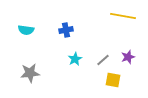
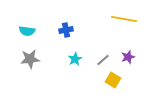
yellow line: moved 1 px right, 3 px down
cyan semicircle: moved 1 px right, 1 px down
gray star: moved 14 px up
yellow square: rotated 21 degrees clockwise
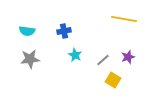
blue cross: moved 2 px left, 1 px down
cyan star: moved 4 px up; rotated 16 degrees counterclockwise
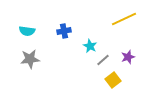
yellow line: rotated 35 degrees counterclockwise
cyan star: moved 15 px right, 9 px up
yellow square: rotated 21 degrees clockwise
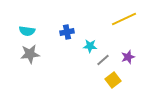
blue cross: moved 3 px right, 1 px down
cyan star: rotated 24 degrees counterclockwise
gray star: moved 5 px up
